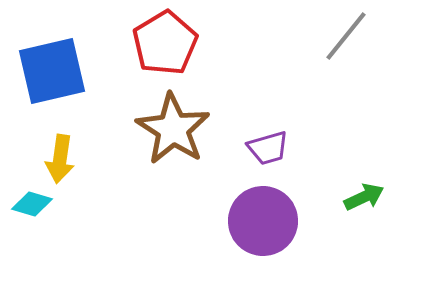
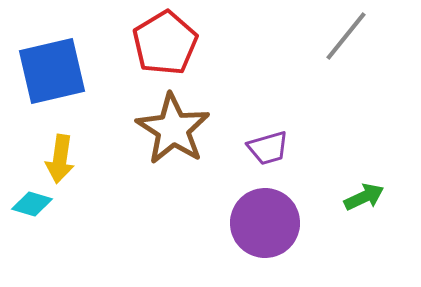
purple circle: moved 2 px right, 2 px down
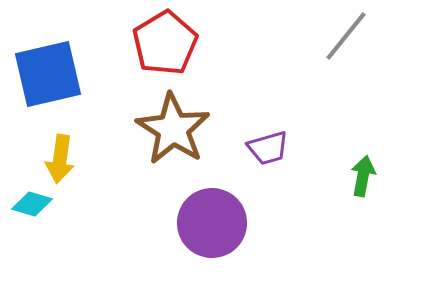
blue square: moved 4 px left, 3 px down
green arrow: moved 1 px left, 21 px up; rotated 54 degrees counterclockwise
purple circle: moved 53 px left
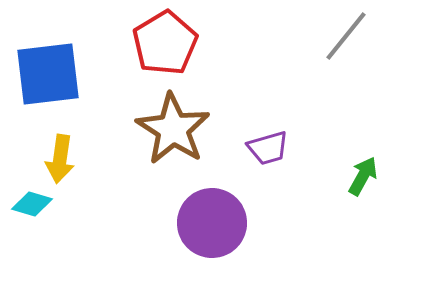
blue square: rotated 6 degrees clockwise
green arrow: rotated 18 degrees clockwise
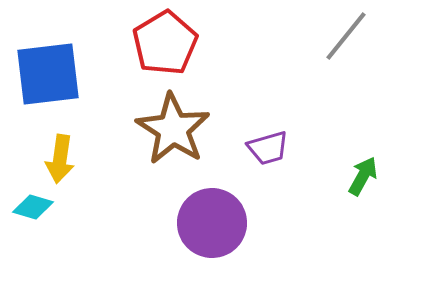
cyan diamond: moved 1 px right, 3 px down
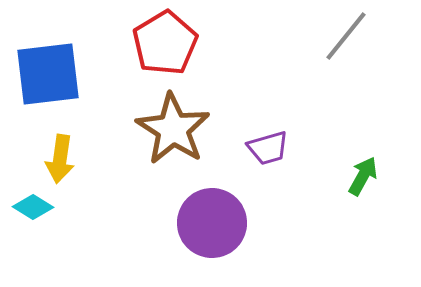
cyan diamond: rotated 15 degrees clockwise
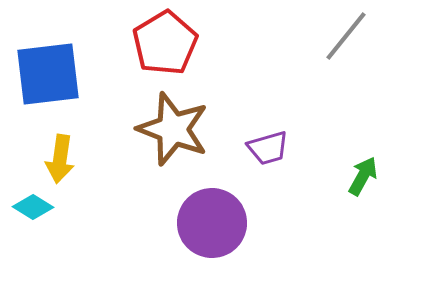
brown star: rotated 12 degrees counterclockwise
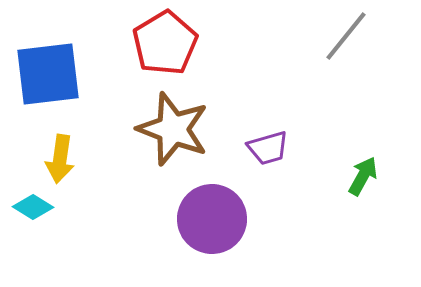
purple circle: moved 4 px up
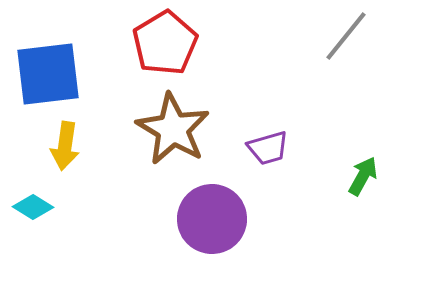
brown star: rotated 10 degrees clockwise
yellow arrow: moved 5 px right, 13 px up
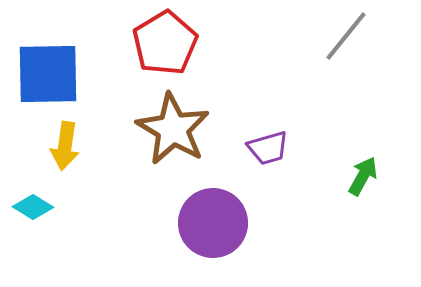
blue square: rotated 6 degrees clockwise
purple circle: moved 1 px right, 4 px down
